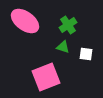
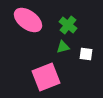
pink ellipse: moved 3 px right, 1 px up
green cross: rotated 18 degrees counterclockwise
green triangle: rotated 32 degrees counterclockwise
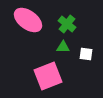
green cross: moved 1 px left, 1 px up
green triangle: rotated 16 degrees clockwise
pink square: moved 2 px right, 1 px up
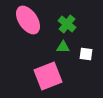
pink ellipse: rotated 20 degrees clockwise
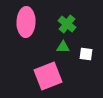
pink ellipse: moved 2 px left, 2 px down; rotated 36 degrees clockwise
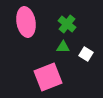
pink ellipse: rotated 12 degrees counterclockwise
white square: rotated 24 degrees clockwise
pink square: moved 1 px down
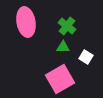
green cross: moved 2 px down
white square: moved 3 px down
pink square: moved 12 px right, 2 px down; rotated 8 degrees counterclockwise
